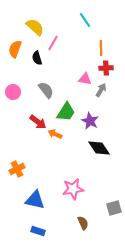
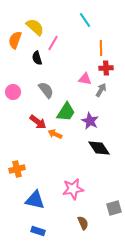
orange semicircle: moved 9 px up
orange cross: rotated 14 degrees clockwise
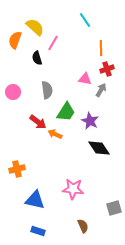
red cross: moved 1 px right, 1 px down; rotated 16 degrees counterclockwise
gray semicircle: moved 1 px right; rotated 30 degrees clockwise
pink star: rotated 15 degrees clockwise
brown semicircle: moved 3 px down
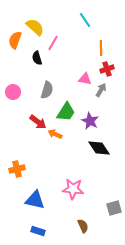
gray semicircle: rotated 24 degrees clockwise
